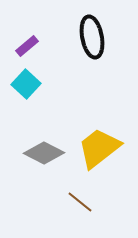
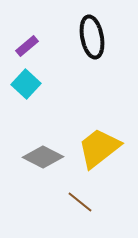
gray diamond: moved 1 px left, 4 px down
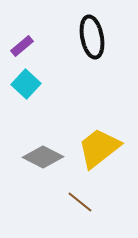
purple rectangle: moved 5 px left
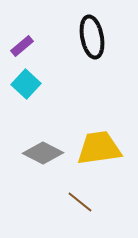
yellow trapezoid: rotated 30 degrees clockwise
gray diamond: moved 4 px up
